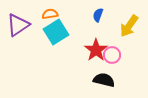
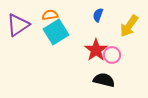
orange semicircle: moved 1 px down
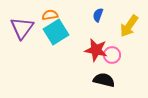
purple triangle: moved 4 px right, 3 px down; rotated 20 degrees counterclockwise
red star: rotated 25 degrees counterclockwise
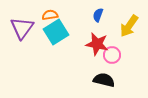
red star: moved 1 px right, 6 px up
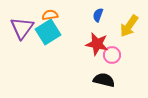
cyan square: moved 8 px left
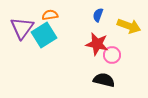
yellow arrow: rotated 105 degrees counterclockwise
cyan square: moved 4 px left, 3 px down
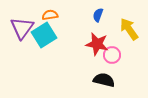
yellow arrow: moved 3 px down; rotated 145 degrees counterclockwise
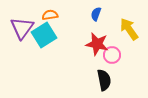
blue semicircle: moved 2 px left, 1 px up
black semicircle: rotated 65 degrees clockwise
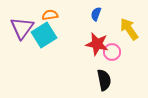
pink circle: moved 3 px up
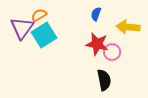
orange semicircle: moved 11 px left; rotated 21 degrees counterclockwise
yellow arrow: moved 1 px left, 2 px up; rotated 50 degrees counterclockwise
